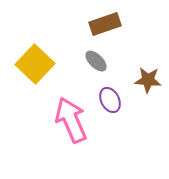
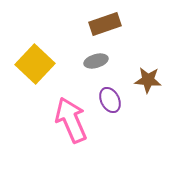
gray ellipse: rotated 60 degrees counterclockwise
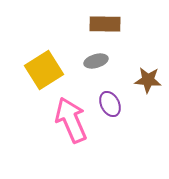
brown rectangle: rotated 20 degrees clockwise
yellow square: moved 9 px right, 6 px down; rotated 15 degrees clockwise
purple ellipse: moved 4 px down
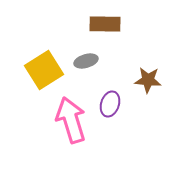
gray ellipse: moved 10 px left
purple ellipse: rotated 45 degrees clockwise
pink arrow: rotated 6 degrees clockwise
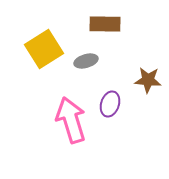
yellow square: moved 21 px up
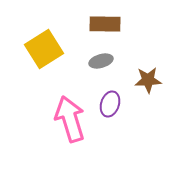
gray ellipse: moved 15 px right
brown star: rotated 8 degrees counterclockwise
pink arrow: moved 1 px left, 1 px up
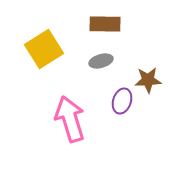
purple ellipse: moved 12 px right, 3 px up
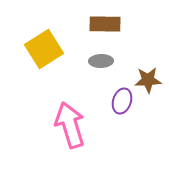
gray ellipse: rotated 15 degrees clockwise
pink arrow: moved 6 px down
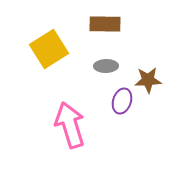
yellow square: moved 5 px right
gray ellipse: moved 5 px right, 5 px down
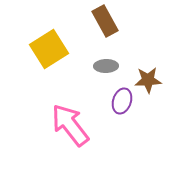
brown rectangle: moved 3 px up; rotated 60 degrees clockwise
pink arrow: rotated 21 degrees counterclockwise
